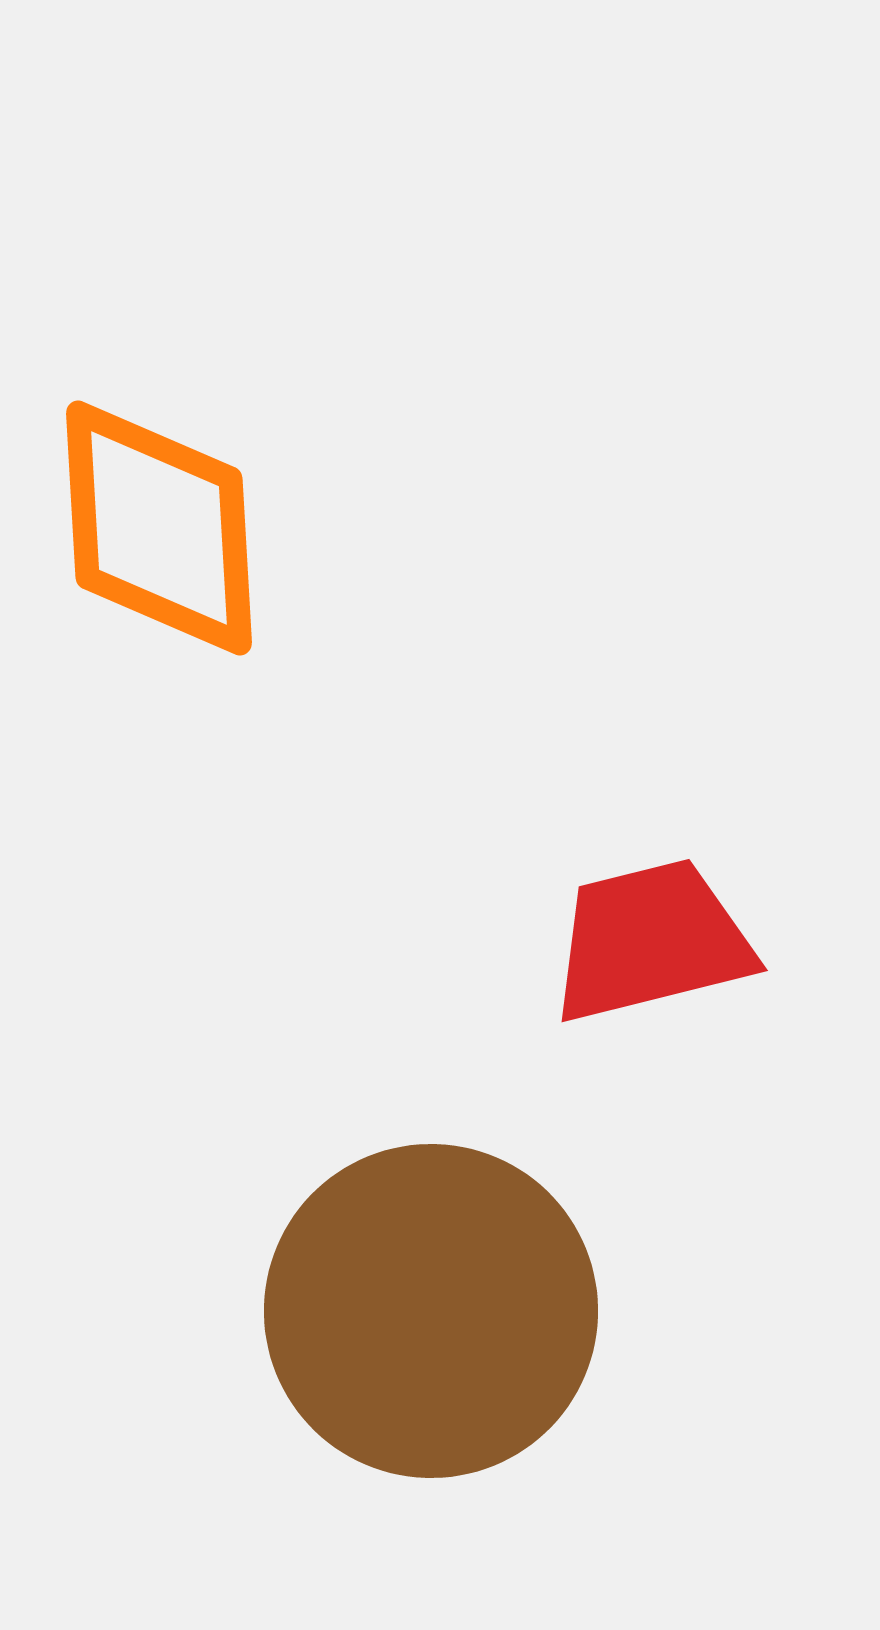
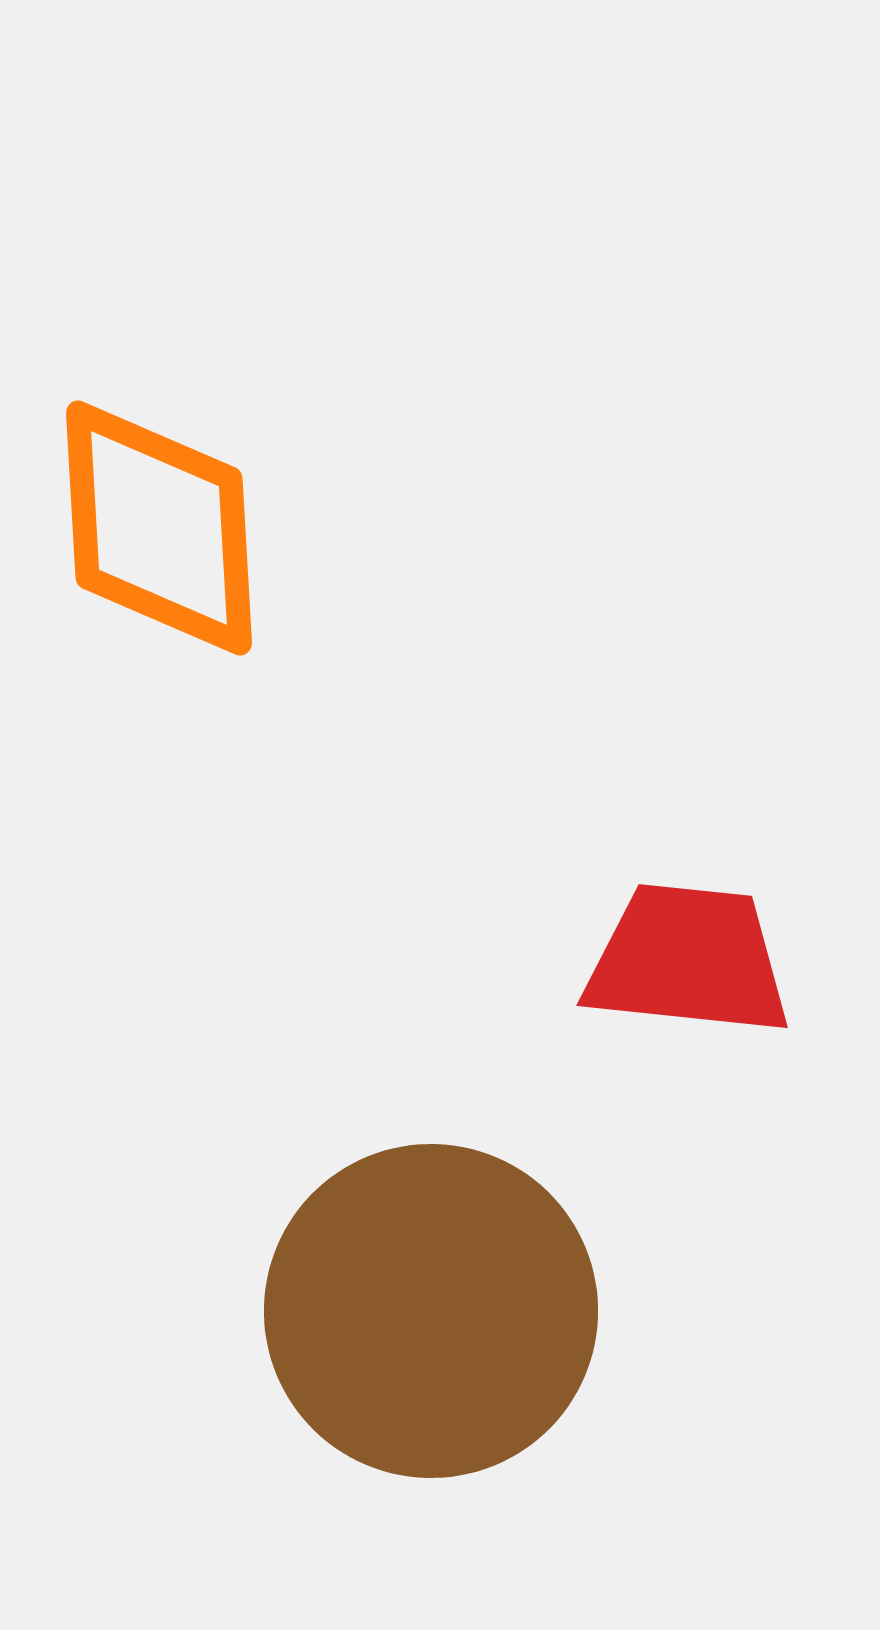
red trapezoid: moved 37 px right, 19 px down; rotated 20 degrees clockwise
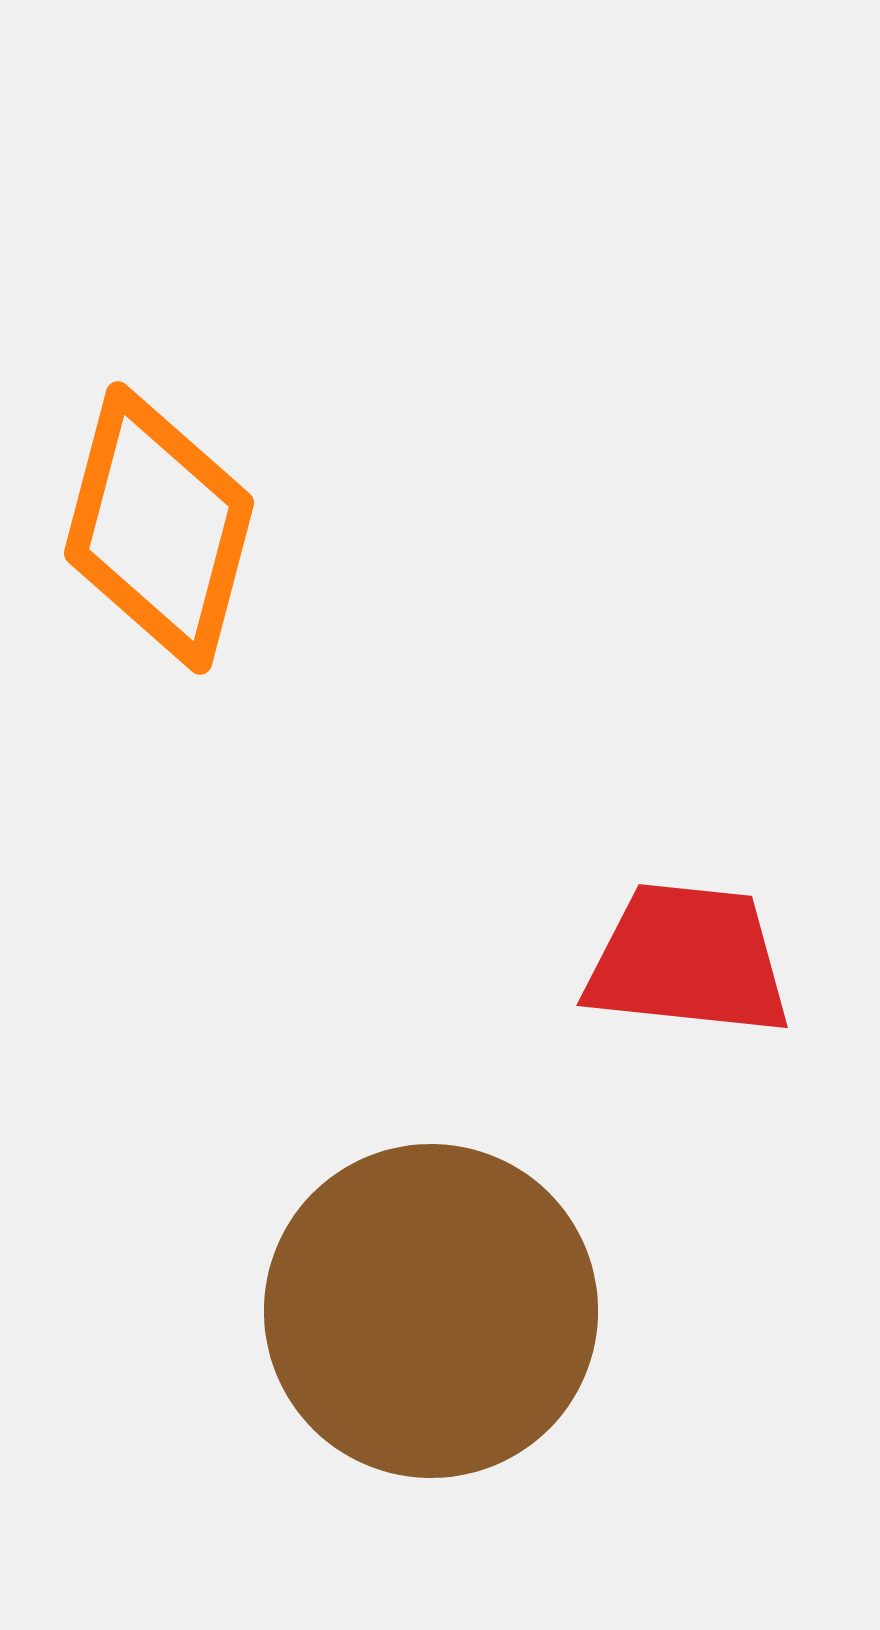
orange diamond: rotated 18 degrees clockwise
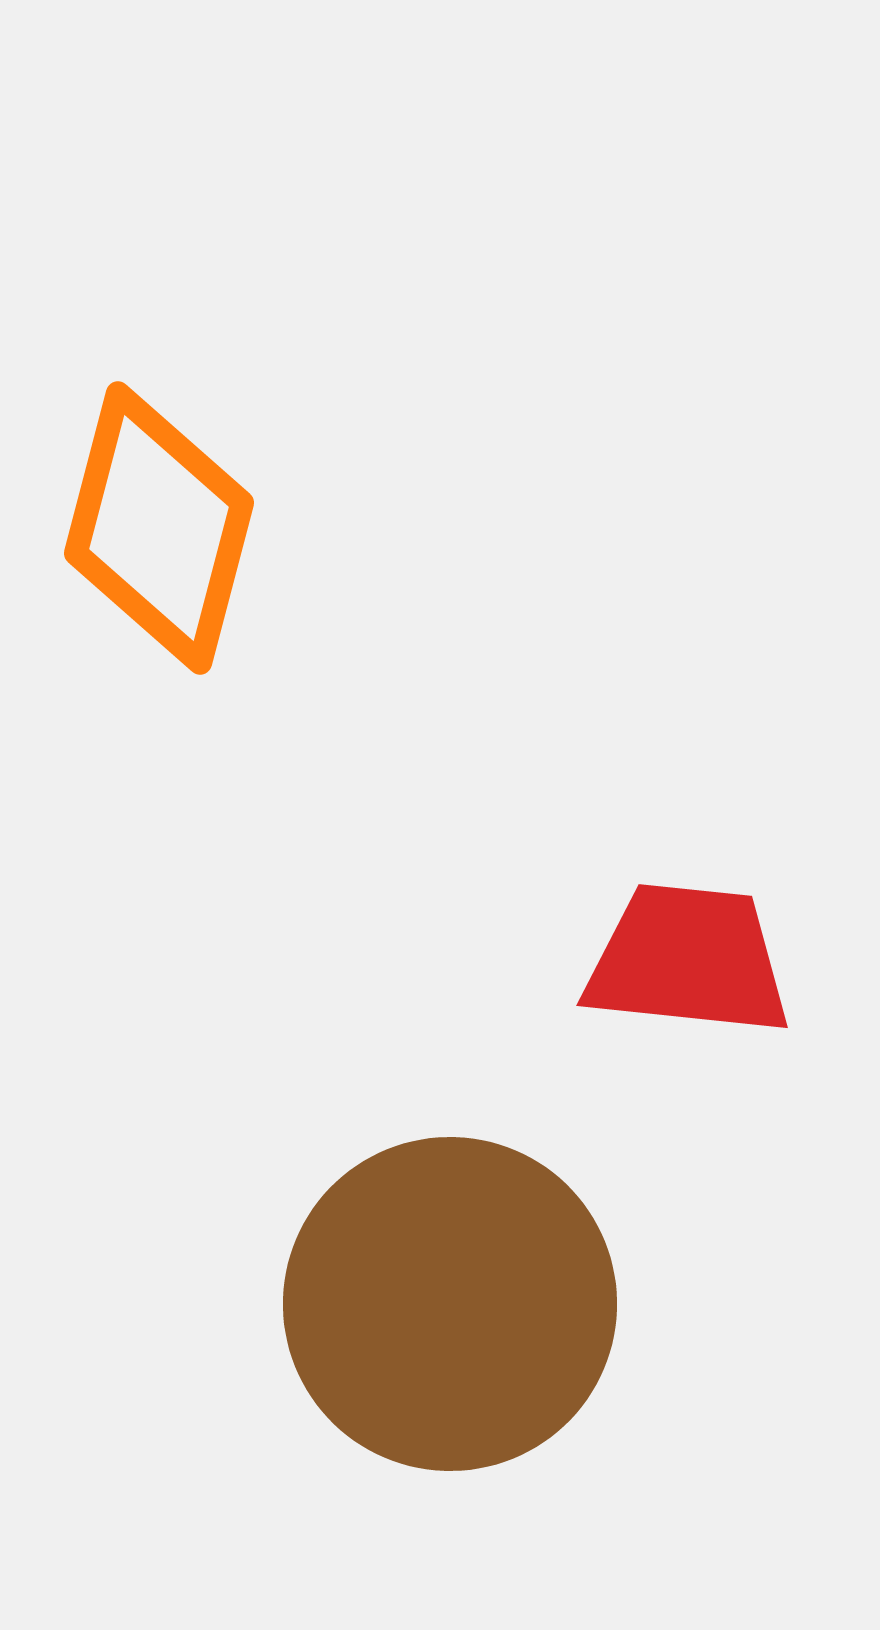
brown circle: moved 19 px right, 7 px up
